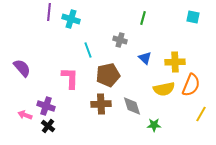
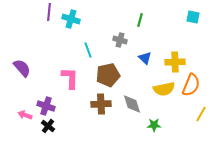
green line: moved 3 px left, 2 px down
gray diamond: moved 2 px up
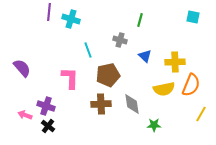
blue triangle: moved 2 px up
gray diamond: rotated 10 degrees clockwise
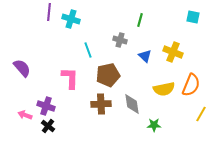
yellow cross: moved 2 px left, 10 px up; rotated 24 degrees clockwise
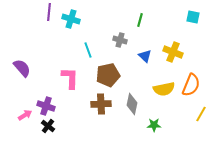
gray diamond: rotated 20 degrees clockwise
pink arrow: rotated 128 degrees clockwise
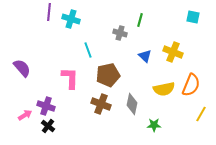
gray cross: moved 7 px up
brown cross: rotated 24 degrees clockwise
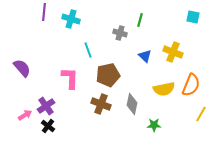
purple line: moved 5 px left
purple cross: rotated 36 degrees clockwise
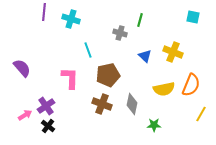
brown cross: moved 1 px right
